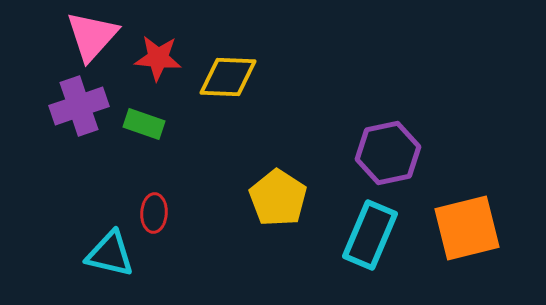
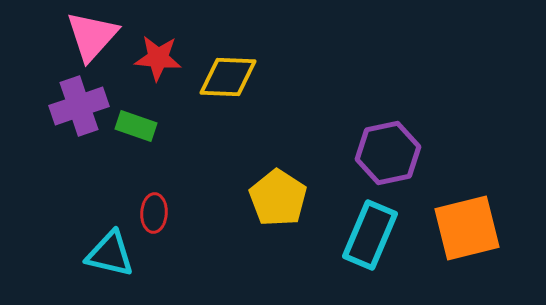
green rectangle: moved 8 px left, 2 px down
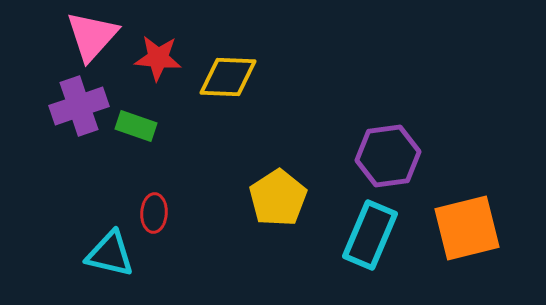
purple hexagon: moved 3 px down; rotated 4 degrees clockwise
yellow pentagon: rotated 6 degrees clockwise
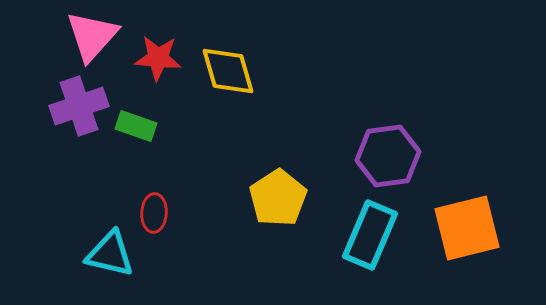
yellow diamond: moved 6 px up; rotated 72 degrees clockwise
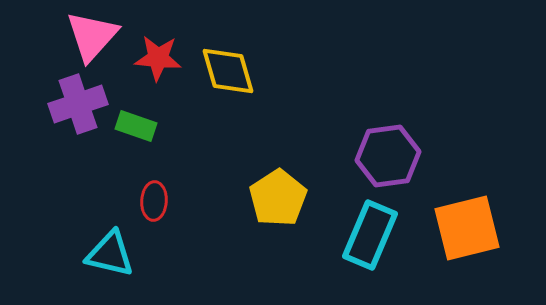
purple cross: moved 1 px left, 2 px up
red ellipse: moved 12 px up
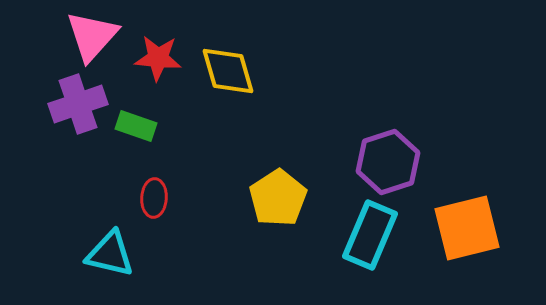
purple hexagon: moved 6 px down; rotated 10 degrees counterclockwise
red ellipse: moved 3 px up
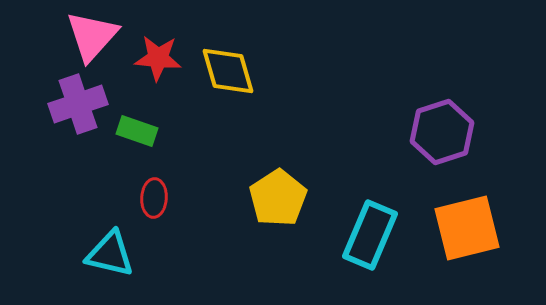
green rectangle: moved 1 px right, 5 px down
purple hexagon: moved 54 px right, 30 px up
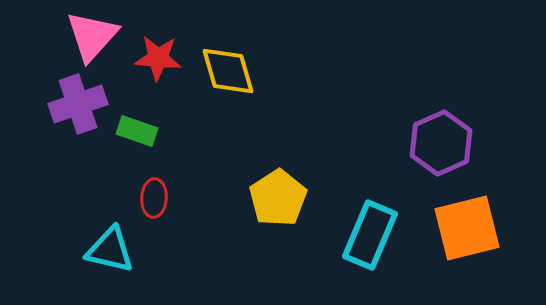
purple hexagon: moved 1 px left, 11 px down; rotated 6 degrees counterclockwise
cyan triangle: moved 4 px up
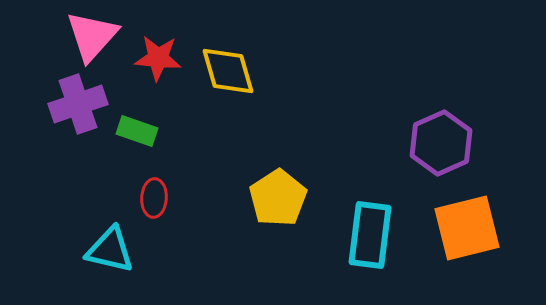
cyan rectangle: rotated 16 degrees counterclockwise
